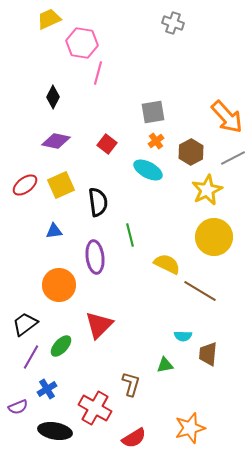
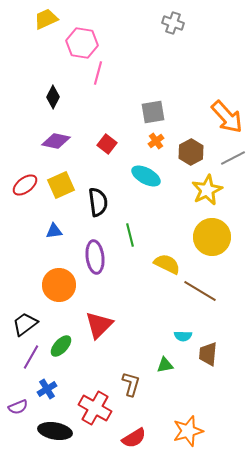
yellow trapezoid: moved 3 px left
cyan ellipse: moved 2 px left, 6 px down
yellow circle: moved 2 px left
orange star: moved 2 px left, 3 px down
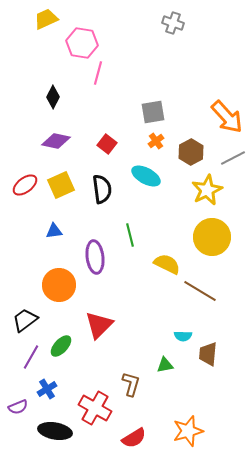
black semicircle: moved 4 px right, 13 px up
black trapezoid: moved 4 px up
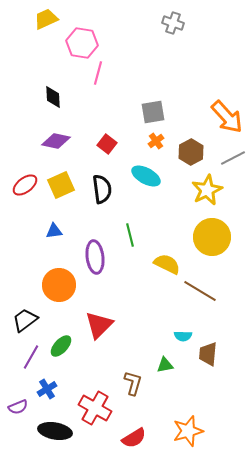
black diamond: rotated 30 degrees counterclockwise
brown L-shape: moved 2 px right, 1 px up
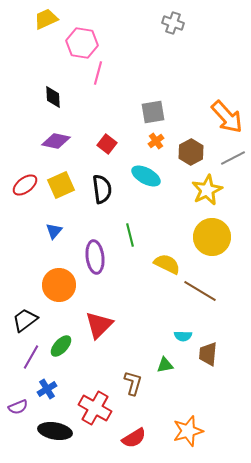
blue triangle: rotated 42 degrees counterclockwise
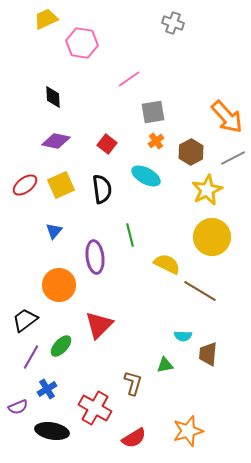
pink line: moved 31 px right, 6 px down; rotated 40 degrees clockwise
black ellipse: moved 3 px left
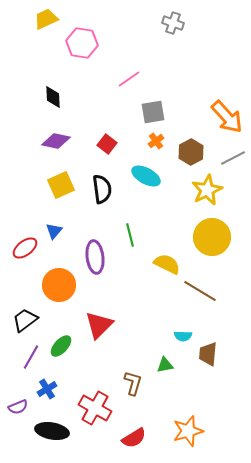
red ellipse: moved 63 px down
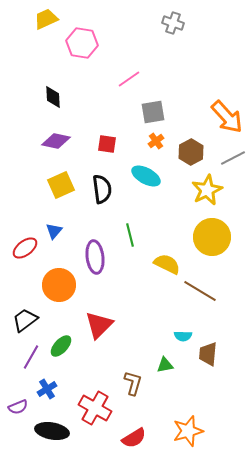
red square: rotated 30 degrees counterclockwise
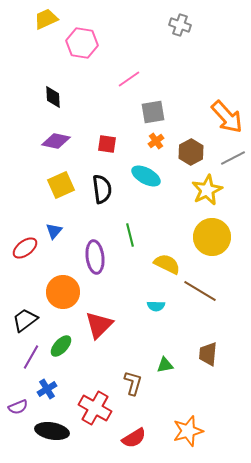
gray cross: moved 7 px right, 2 px down
orange circle: moved 4 px right, 7 px down
cyan semicircle: moved 27 px left, 30 px up
